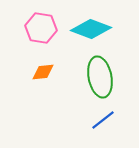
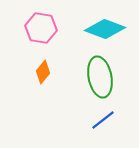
cyan diamond: moved 14 px right
orange diamond: rotated 45 degrees counterclockwise
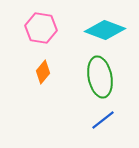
cyan diamond: moved 1 px down
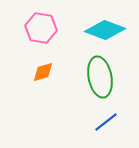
orange diamond: rotated 35 degrees clockwise
blue line: moved 3 px right, 2 px down
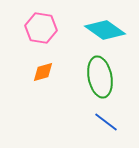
cyan diamond: rotated 15 degrees clockwise
blue line: rotated 75 degrees clockwise
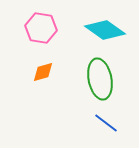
green ellipse: moved 2 px down
blue line: moved 1 px down
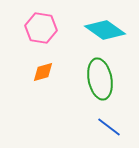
blue line: moved 3 px right, 4 px down
